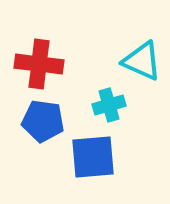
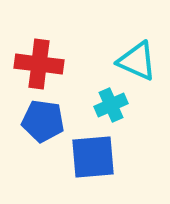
cyan triangle: moved 5 px left
cyan cross: moved 2 px right; rotated 8 degrees counterclockwise
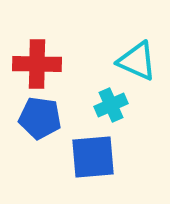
red cross: moved 2 px left; rotated 6 degrees counterclockwise
blue pentagon: moved 3 px left, 3 px up
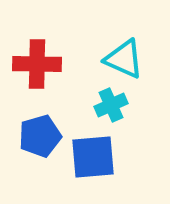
cyan triangle: moved 13 px left, 2 px up
blue pentagon: moved 18 px down; rotated 24 degrees counterclockwise
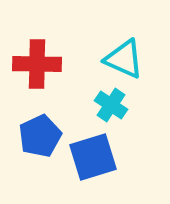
cyan cross: rotated 32 degrees counterclockwise
blue pentagon: rotated 9 degrees counterclockwise
blue square: rotated 12 degrees counterclockwise
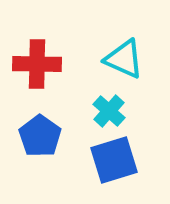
cyan cross: moved 2 px left, 6 px down; rotated 8 degrees clockwise
blue pentagon: rotated 12 degrees counterclockwise
blue square: moved 21 px right, 3 px down
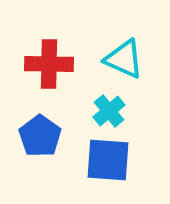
red cross: moved 12 px right
cyan cross: rotated 8 degrees clockwise
blue square: moved 6 px left; rotated 21 degrees clockwise
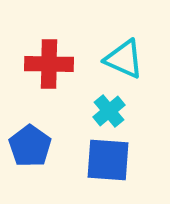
blue pentagon: moved 10 px left, 10 px down
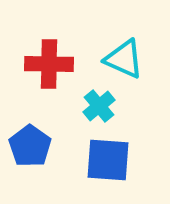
cyan cross: moved 10 px left, 5 px up
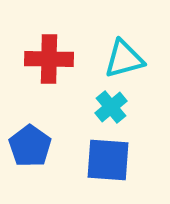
cyan triangle: rotated 39 degrees counterclockwise
red cross: moved 5 px up
cyan cross: moved 12 px right, 1 px down
